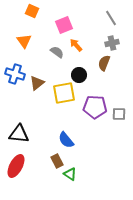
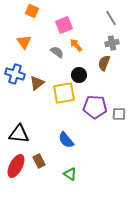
orange triangle: moved 1 px down
brown rectangle: moved 18 px left
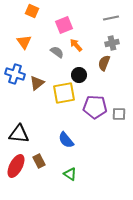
gray line: rotated 70 degrees counterclockwise
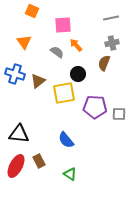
pink square: moved 1 px left; rotated 18 degrees clockwise
black circle: moved 1 px left, 1 px up
brown triangle: moved 1 px right, 2 px up
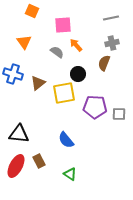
blue cross: moved 2 px left
brown triangle: moved 2 px down
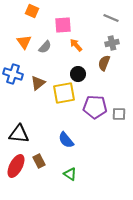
gray line: rotated 35 degrees clockwise
gray semicircle: moved 12 px left, 5 px up; rotated 96 degrees clockwise
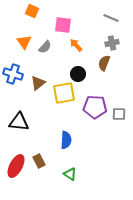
pink square: rotated 12 degrees clockwise
black triangle: moved 12 px up
blue semicircle: rotated 138 degrees counterclockwise
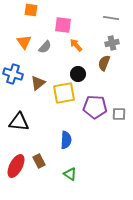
orange square: moved 1 px left, 1 px up; rotated 16 degrees counterclockwise
gray line: rotated 14 degrees counterclockwise
